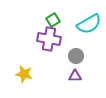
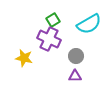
purple cross: rotated 15 degrees clockwise
yellow star: moved 16 px up
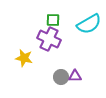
green square: rotated 32 degrees clockwise
gray circle: moved 15 px left, 21 px down
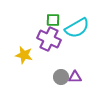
cyan semicircle: moved 12 px left, 4 px down
yellow star: moved 3 px up
purple triangle: moved 1 px down
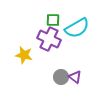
purple triangle: rotated 40 degrees clockwise
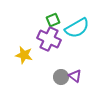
green square: rotated 24 degrees counterclockwise
purple triangle: moved 1 px up
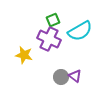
cyan semicircle: moved 3 px right, 3 px down
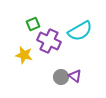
green square: moved 20 px left, 4 px down
purple cross: moved 2 px down
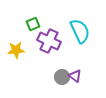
cyan semicircle: rotated 85 degrees counterclockwise
yellow star: moved 8 px left, 5 px up; rotated 18 degrees counterclockwise
gray circle: moved 1 px right
